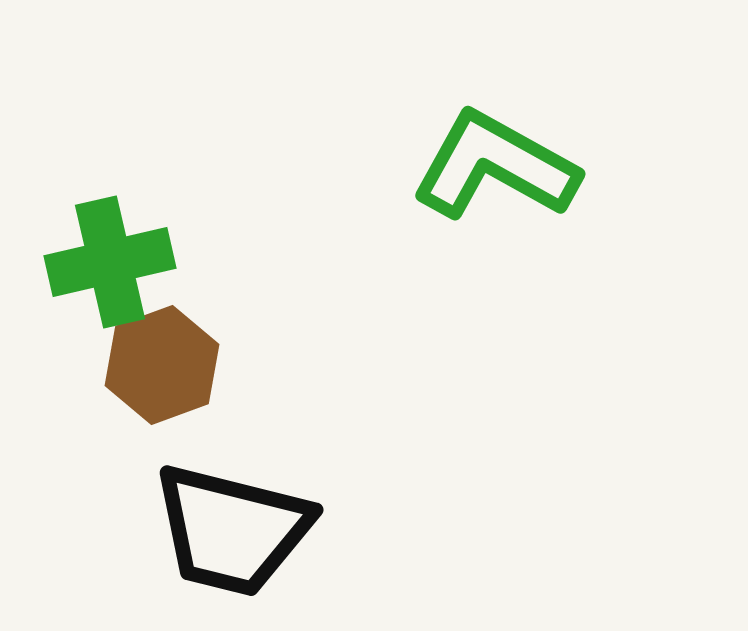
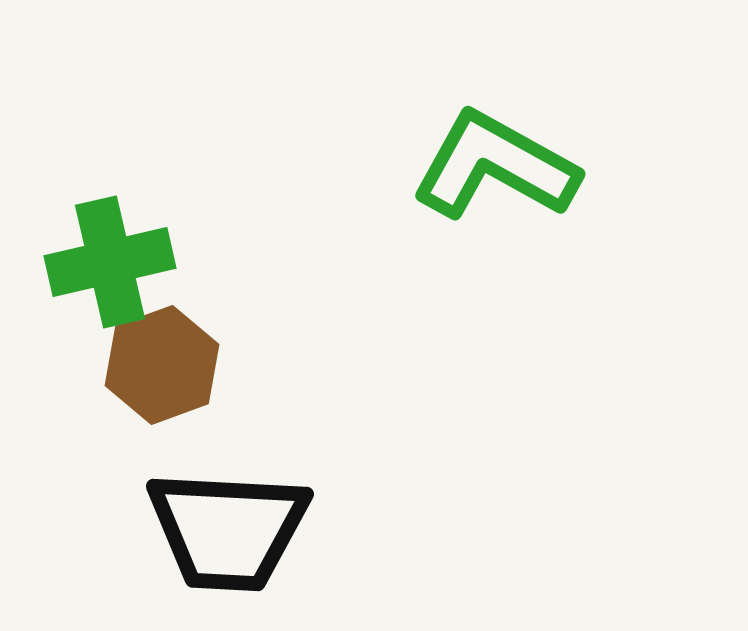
black trapezoid: moved 4 px left; rotated 11 degrees counterclockwise
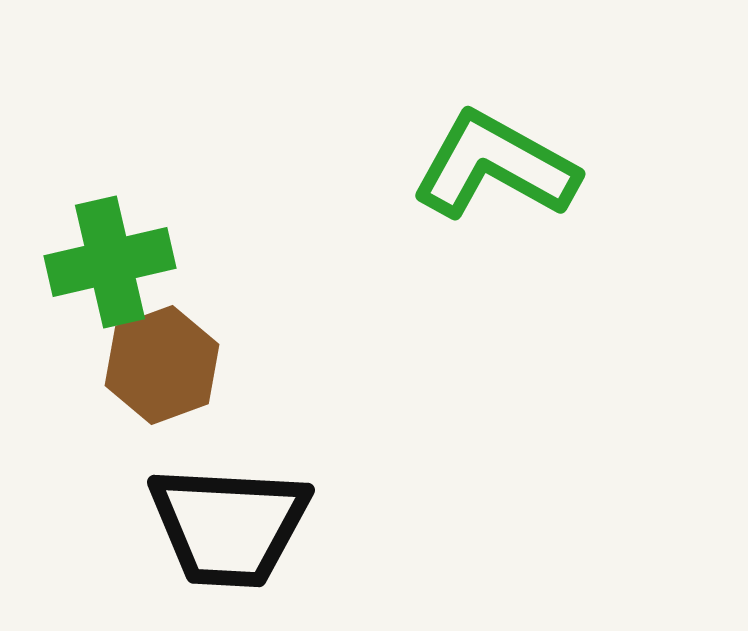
black trapezoid: moved 1 px right, 4 px up
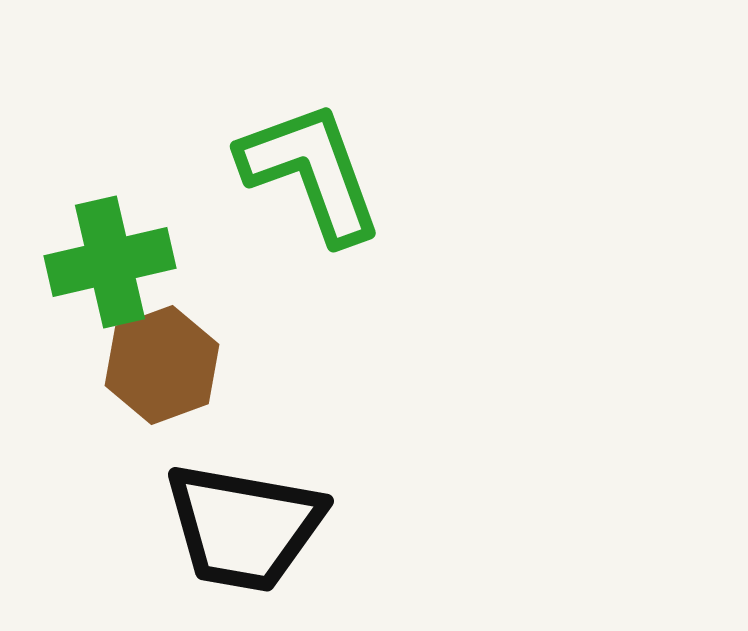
green L-shape: moved 184 px left, 6 px down; rotated 41 degrees clockwise
black trapezoid: moved 15 px right, 1 px down; rotated 7 degrees clockwise
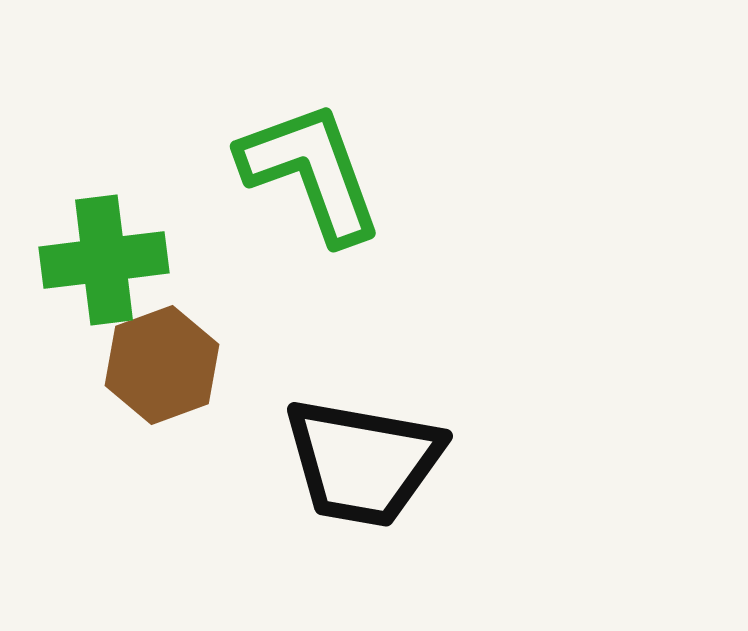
green cross: moved 6 px left, 2 px up; rotated 6 degrees clockwise
black trapezoid: moved 119 px right, 65 px up
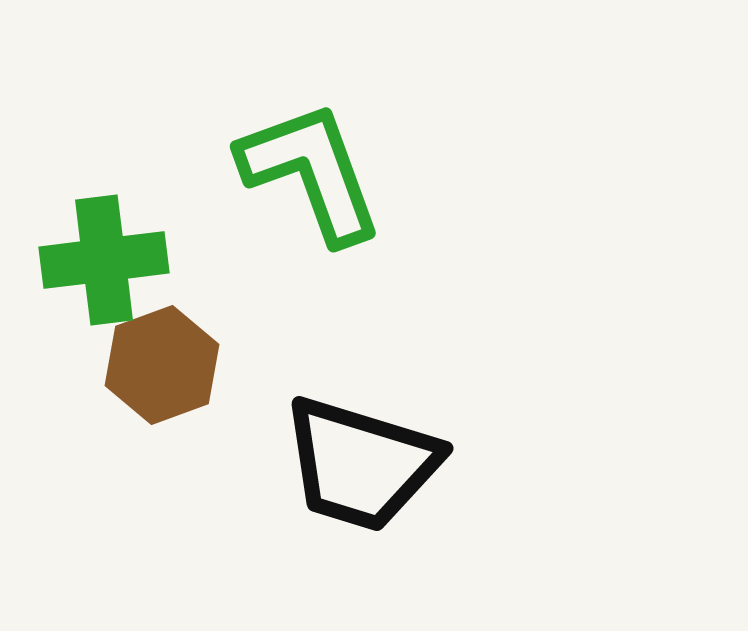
black trapezoid: moved 2 px left, 2 px down; rotated 7 degrees clockwise
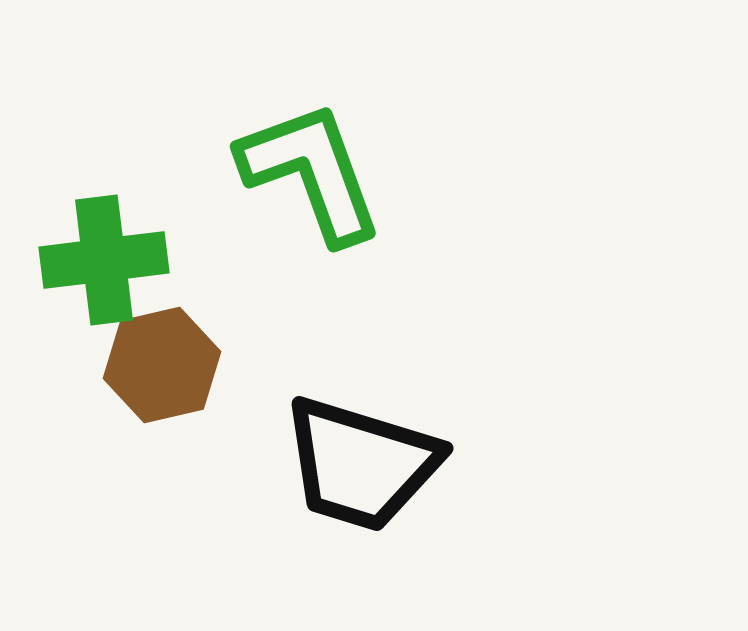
brown hexagon: rotated 7 degrees clockwise
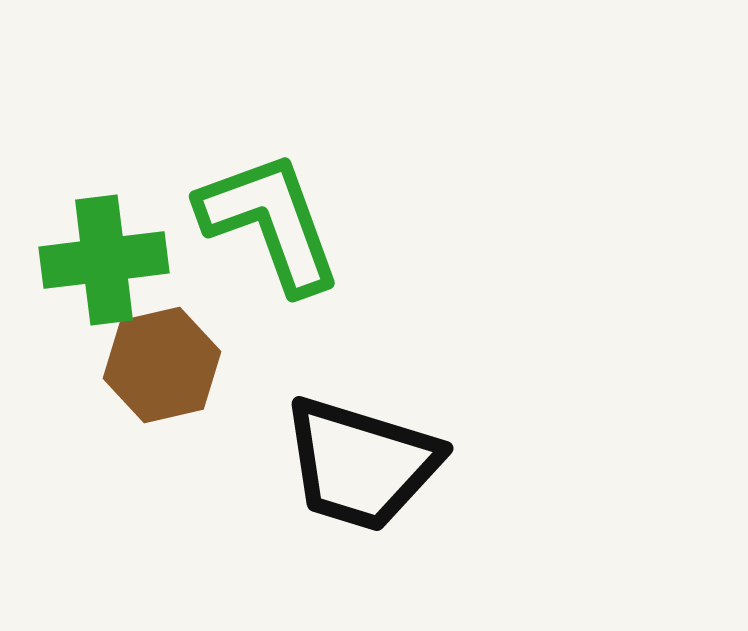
green L-shape: moved 41 px left, 50 px down
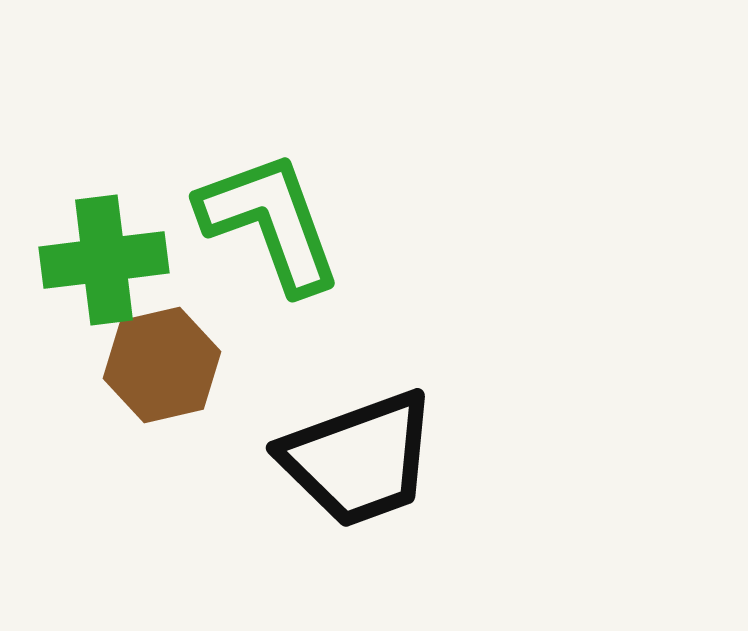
black trapezoid: moved 2 px left, 5 px up; rotated 37 degrees counterclockwise
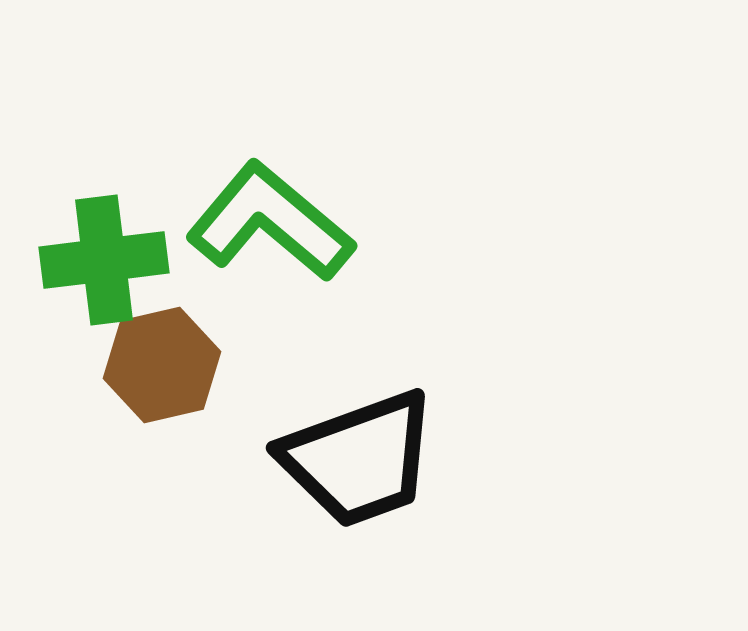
green L-shape: rotated 30 degrees counterclockwise
